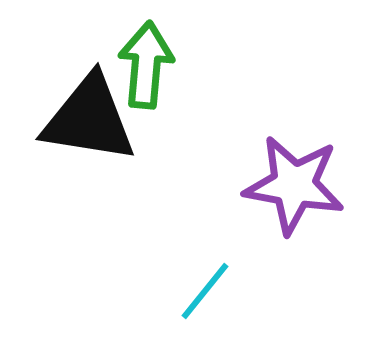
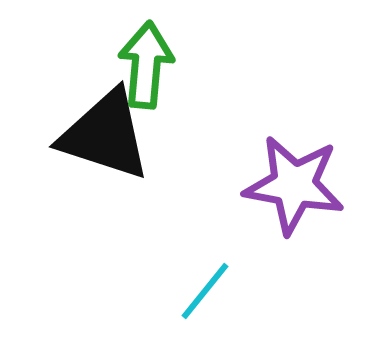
black triangle: moved 16 px right, 16 px down; rotated 9 degrees clockwise
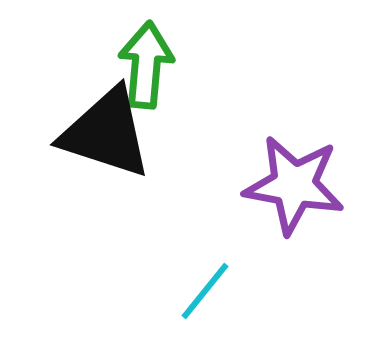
black triangle: moved 1 px right, 2 px up
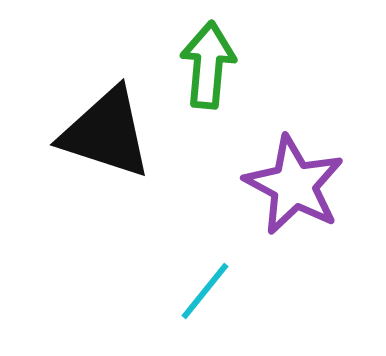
green arrow: moved 62 px right
purple star: rotated 18 degrees clockwise
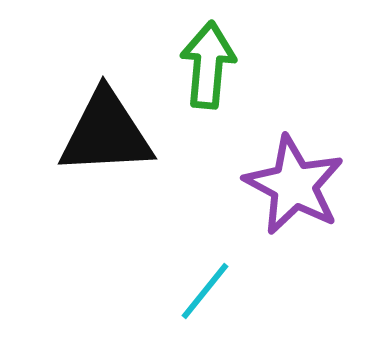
black triangle: rotated 21 degrees counterclockwise
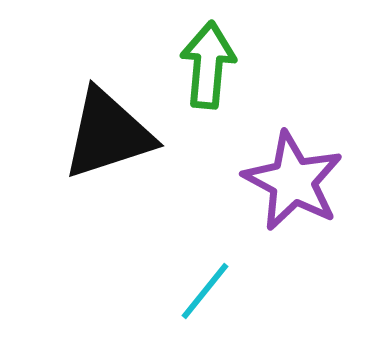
black triangle: moved 2 px right, 1 px down; rotated 15 degrees counterclockwise
purple star: moved 1 px left, 4 px up
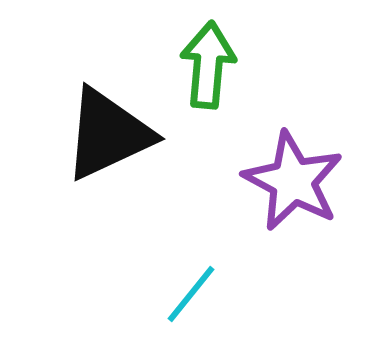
black triangle: rotated 7 degrees counterclockwise
cyan line: moved 14 px left, 3 px down
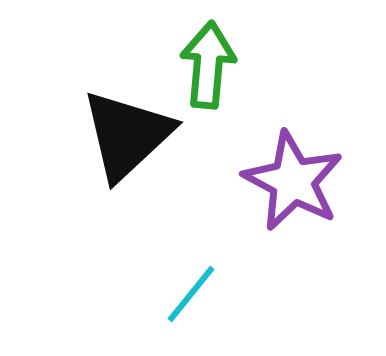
black triangle: moved 19 px right, 1 px down; rotated 18 degrees counterclockwise
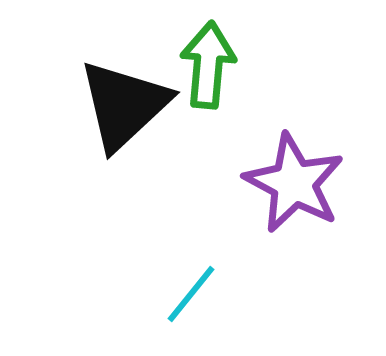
black triangle: moved 3 px left, 30 px up
purple star: moved 1 px right, 2 px down
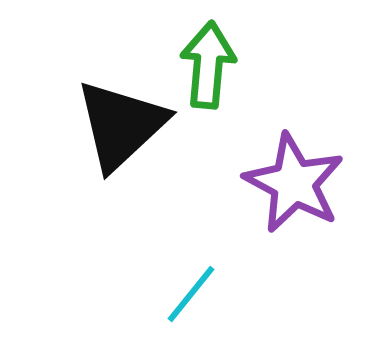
black triangle: moved 3 px left, 20 px down
